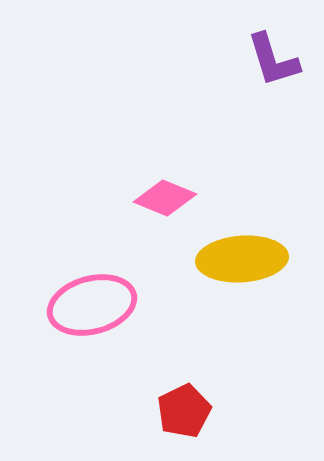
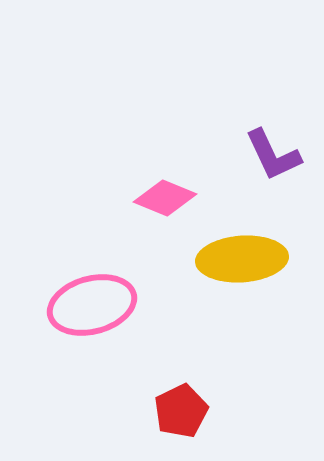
purple L-shape: moved 95 px down; rotated 8 degrees counterclockwise
red pentagon: moved 3 px left
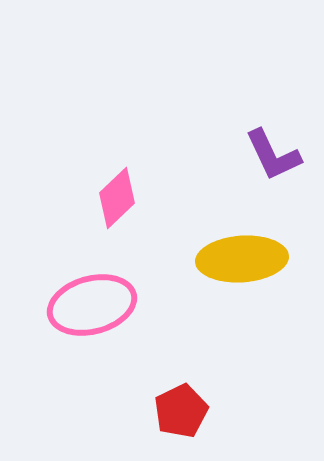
pink diamond: moved 48 px left; rotated 66 degrees counterclockwise
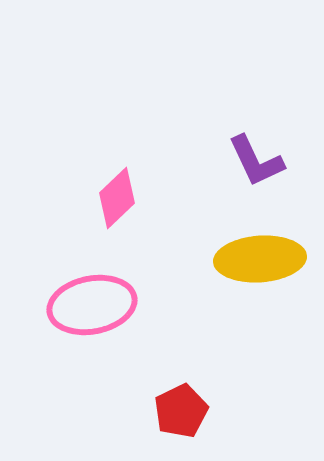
purple L-shape: moved 17 px left, 6 px down
yellow ellipse: moved 18 px right
pink ellipse: rotated 4 degrees clockwise
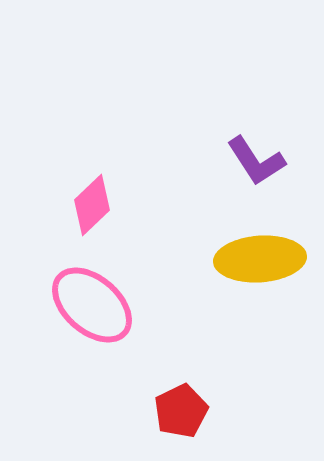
purple L-shape: rotated 8 degrees counterclockwise
pink diamond: moved 25 px left, 7 px down
pink ellipse: rotated 52 degrees clockwise
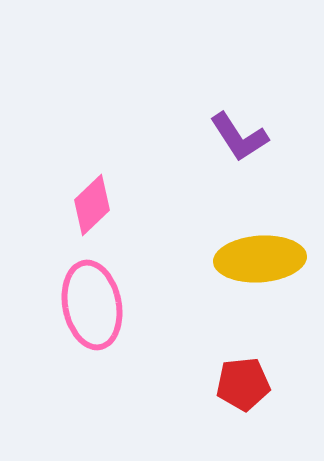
purple L-shape: moved 17 px left, 24 px up
pink ellipse: rotated 38 degrees clockwise
red pentagon: moved 62 px right, 27 px up; rotated 20 degrees clockwise
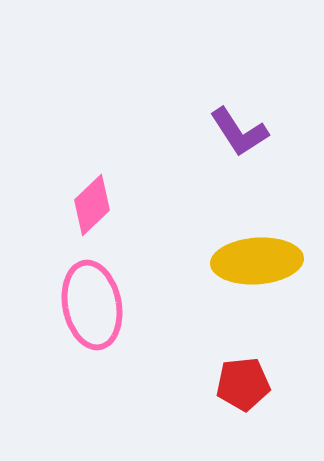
purple L-shape: moved 5 px up
yellow ellipse: moved 3 px left, 2 px down
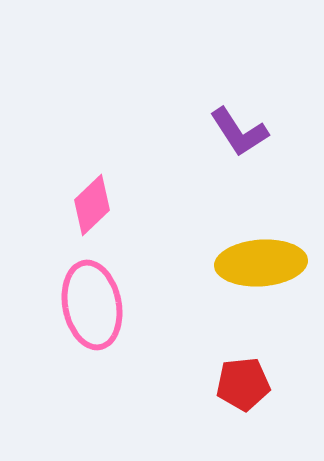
yellow ellipse: moved 4 px right, 2 px down
